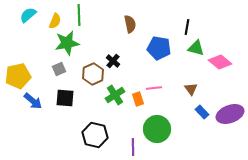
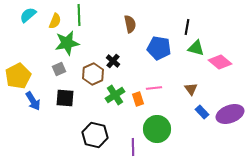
yellow pentagon: rotated 15 degrees counterclockwise
blue arrow: rotated 18 degrees clockwise
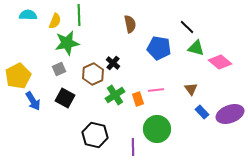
cyan semicircle: rotated 42 degrees clockwise
black line: rotated 56 degrees counterclockwise
black cross: moved 2 px down
pink line: moved 2 px right, 2 px down
black square: rotated 24 degrees clockwise
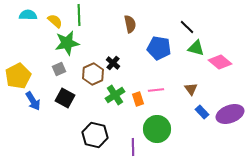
yellow semicircle: rotated 70 degrees counterclockwise
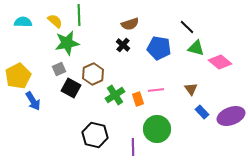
cyan semicircle: moved 5 px left, 7 px down
brown semicircle: rotated 84 degrees clockwise
black cross: moved 10 px right, 18 px up
black square: moved 6 px right, 10 px up
purple ellipse: moved 1 px right, 2 px down
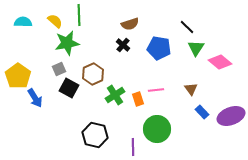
green triangle: rotated 48 degrees clockwise
yellow pentagon: rotated 10 degrees counterclockwise
black square: moved 2 px left
blue arrow: moved 2 px right, 3 px up
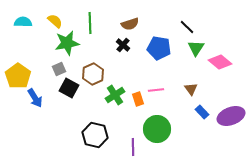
green line: moved 11 px right, 8 px down
